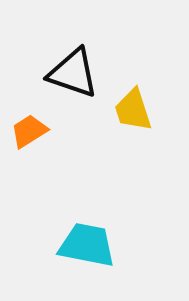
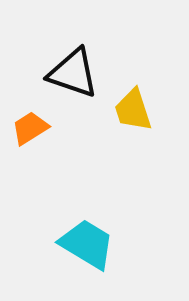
orange trapezoid: moved 1 px right, 3 px up
cyan trapezoid: moved 1 px up; rotated 20 degrees clockwise
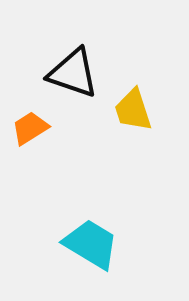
cyan trapezoid: moved 4 px right
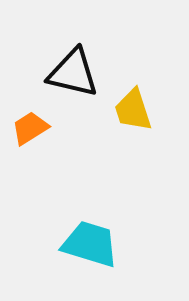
black triangle: rotated 6 degrees counterclockwise
cyan trapezoid: moved 1 px left; rotated 14 degrees counterclockwise
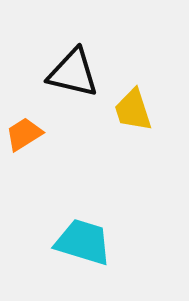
orange trapezoid: moved 6 px left, 6 px down
cyan trapezoid: moved 7 px left, 2 px up
